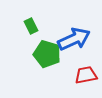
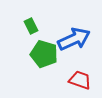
green pentagon: moved 3 px left
red trapezoid: moved 6 px left, 5 px down; rotated 30 degrees clockwise
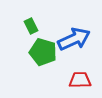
green pentagon: moved 1 px left, 2 px up
red trapezoid: rotated 20 degrees counterclockwise
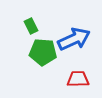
green pentagon: rotated 12 degrees counterclockwise
red trapezoid: moved 2 px left, 1 px up
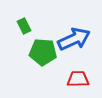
green rectangle: moved 7 px left
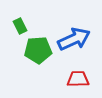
green rectangle: moved 4 px left
green pentagon: moved 5 px left, 2 px up; rotated 8 degrees counterclockwise
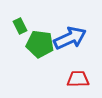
blue arrow: moved 4 px left, 1 px up
green pentagon: moved 2 px right, 6 px up; rotated 12 degrees clockwise
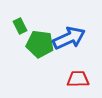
blue arrow: moved 1 px left
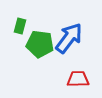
green rectangle: rotated 42 degrees clockwise
blue arrow: rotated 28 degrees counterclockwise
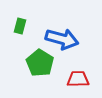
blue arrow: moved 7 px left, 1 px down; rotated 68 degrees clockwise
green pentagon: moved 19 px down; rotated 24 degrees clockwise
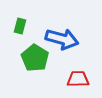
green pentagon: moved 5 px left, 5 px up
